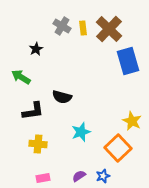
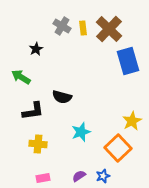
yellow star: rotated 18 degrees clockwise
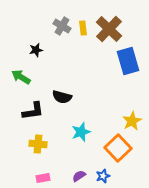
black star: moved 1 px down; rotated 16 degrees clockwise
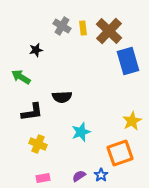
brown cross: moved 2 px down
black semicircle: rotated 18 degrees counterclockwise
black L-shape: moved 1 px left, 1 px down
yellow cross: rotated 18 degrees clockwise
orange square: moved 2 px right, 5 px down; rotated 24 degrees clockwise
blue star: moved 2 px left, 1 px up; rotated 16 degrees counterclockwise
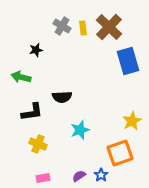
brown cross: moved 4 px up
green arrow: rotated 18 degrees counterclockwise
cyan star: moved 1 px left, 2 px up
